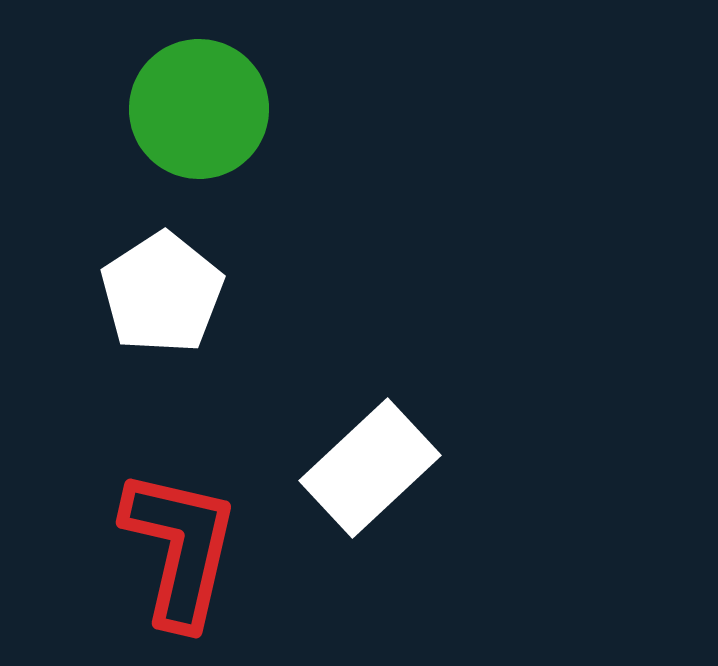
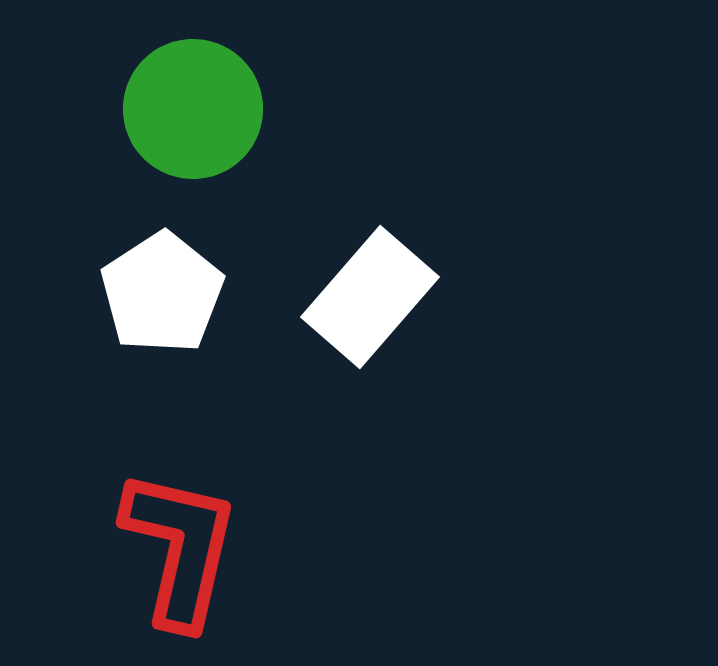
green circle: moved 6 px left
white rectangle: moved 171 px up; rotated 6 degrees counterclockwise
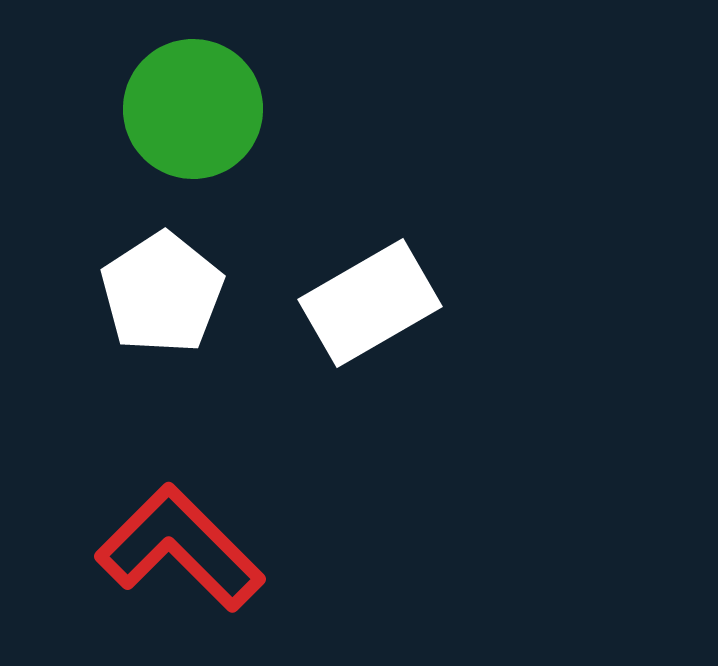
white rectangle: moved 6 px down; rotated 19 degrees clockwise
red L-shape: rotated 58 degrees counterclockwise
